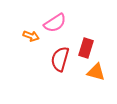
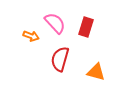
pink semicircle: rotated 100 degrees counterclockwise
red rectangle: moved 21 px up
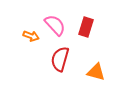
pink semicircle: moved 2 px down
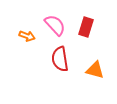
orange arrow: moved 4 px left
red semicircle: rotated 25 degrees counterclockwise
orange triangle: moved 1 px left, 2 px up
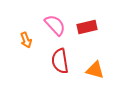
red rectangle: moved 1 px right; rotated 60 degrees clockwise
orange arrow: moved 1 px left, 4 px down; rotated 49 degrees clockwise
red semicircle: moved 2 px down
